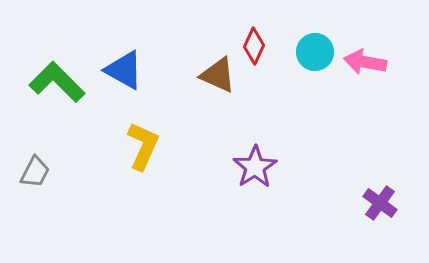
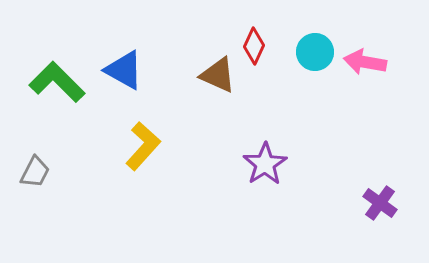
yellow L-shape: rotated 18 degrees clockwise
purple star: moved 10 px right, 3 px up
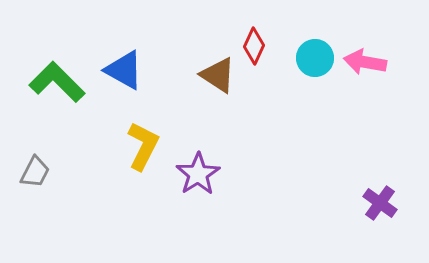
cyan circle: moved 6 px down
brown triangle: rotated 9 degrees clockwise
yellow L-shape: rotated 15 degrees counterclockwise
purple star: moved 67 px left, 10 px down
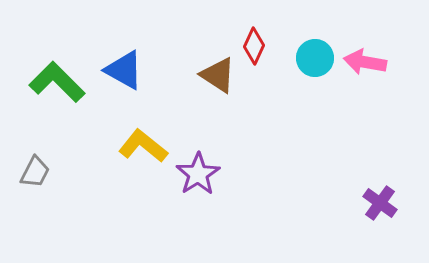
yellow L-shape: rotated 78 degrees counterclockwise
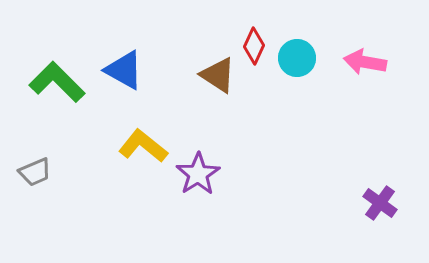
cyan circle: moved 18 px left
gray trapezoid: rotated 40 degrees clockwise
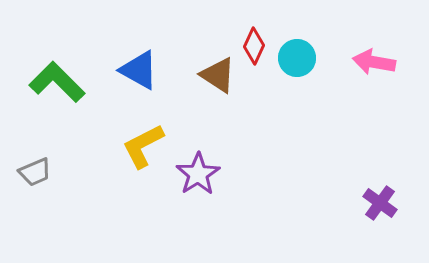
pink arrow: moved 9 px right
blue triangle: moved 15 px right
yellow L-shape: rotated 66 degrees counterclockwise
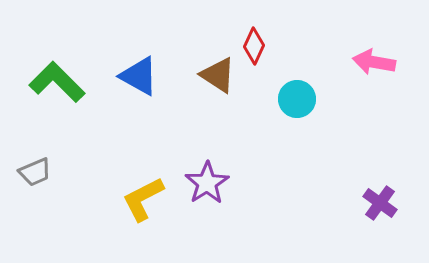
cyan circle: moved 41 px down
blue triangle: moved 6 px down
yellow L-shape: moved 53 px down
purple star: moved 9 px right, 9 px down
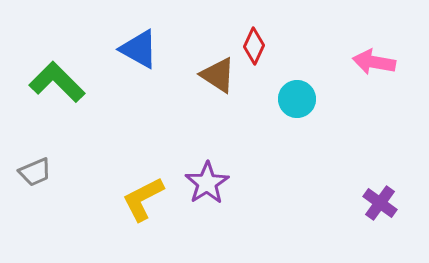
blue triangle: moved 27 px up
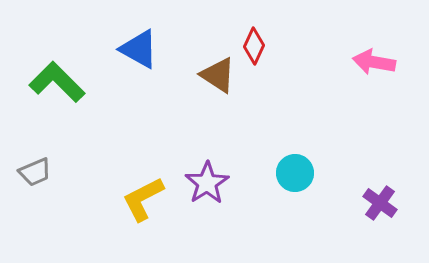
cyan circle: moved 2 px left, 74 px down
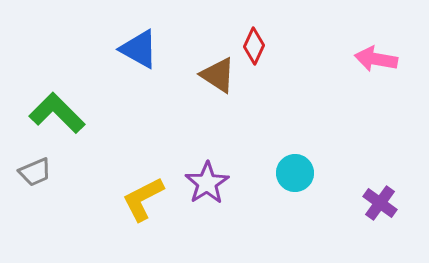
pink arrow: moved 2 px right, 3 px up
green L-shape: moved 31 px down
